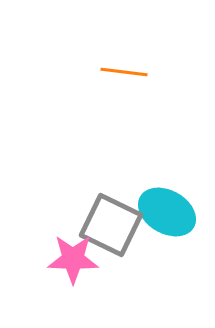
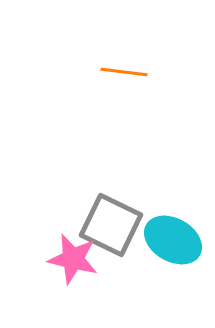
cyan ellipse: moved 6 px right, 28 px down
pink star: rotated 12 degrees clockwise
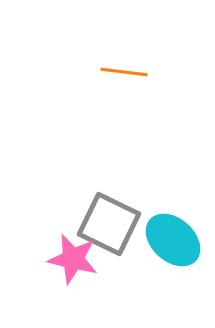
gray square: moved 2 px left, 1 px up
cyan ellipse: rotated 12 degrees clockwise
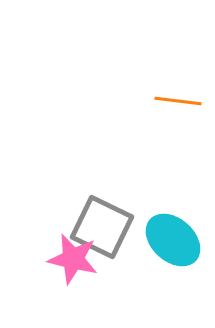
orange line: moved 54 px right, 29 px down
gray square: moved 7 px left, 3 px down
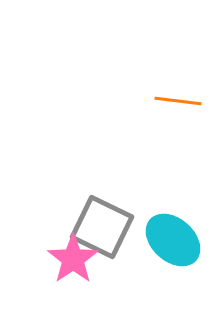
pink star: rotated 24 degrees clockwise
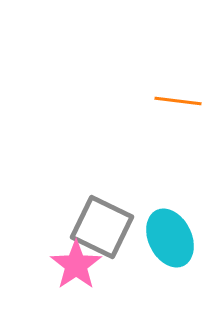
cyan ellipse: moved 3 px left, 2 px up; rotated 22 degrees clockwise
pink star: moved 3 px right, 6 px down
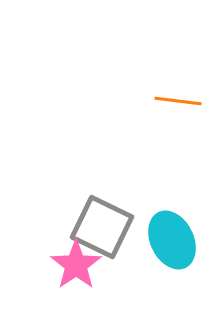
cyan ellipse: moved 2 px right, 2 px down
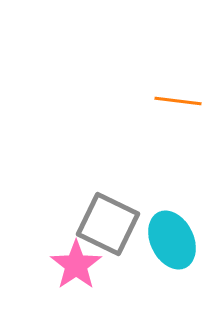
gray square: moved 6 px right, 3 px up
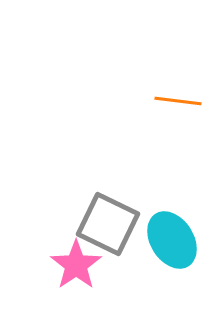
cyan ellipse: rotated 6 degrees counterclockwise
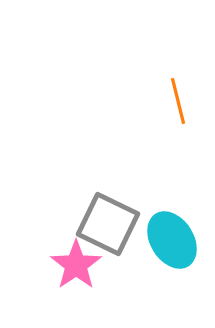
orange line: rotated 69 degrees clockwise
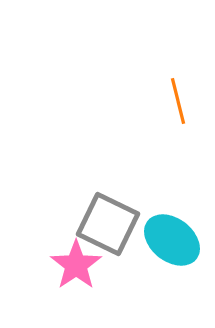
cyan ellipse: rotated 20 degrees counterclockwise
